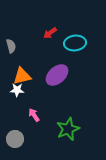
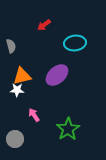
red arrow: moved 6 px left, 8 px up
green star: rotated 10 degrees counterclockwise
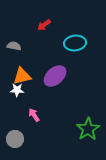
gray semicircle: moved 3 px right; rotated 64 degrees counterclockwise
purple ellipse: moved 2 px left, 1 px down
green star: moved 20 px right
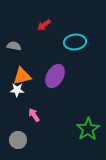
cyan ellipse: moved 1 px up
purple ellipse: rotated 20 degrees counterclockwise
gray circle: moved 3 px right, 1 px down
